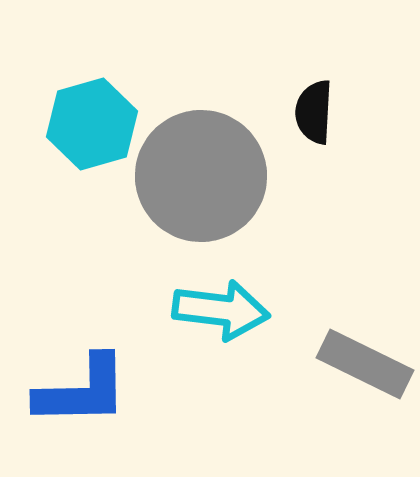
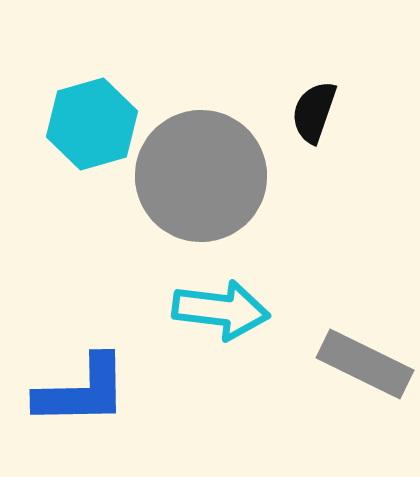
black semicircle: rotated 16 degrees clockwise
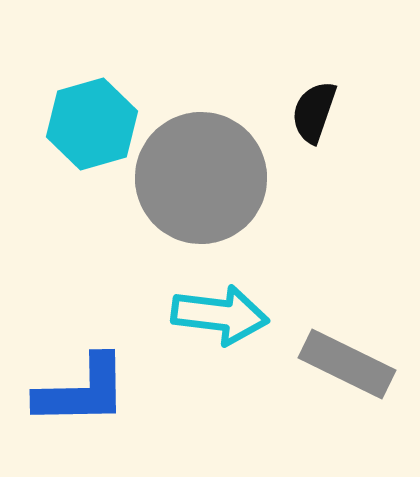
gray circle: moved 2 px down
cyan arrow: moved 1 px left, 5 px down
gray rectangle: moved 18 px left
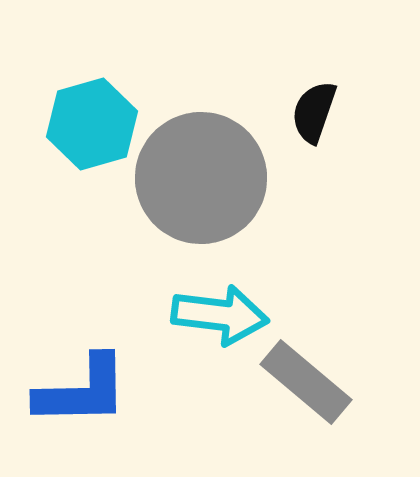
gray rectangle: moved 41 px left, 18 px down; rotated 14 degrees clockwise
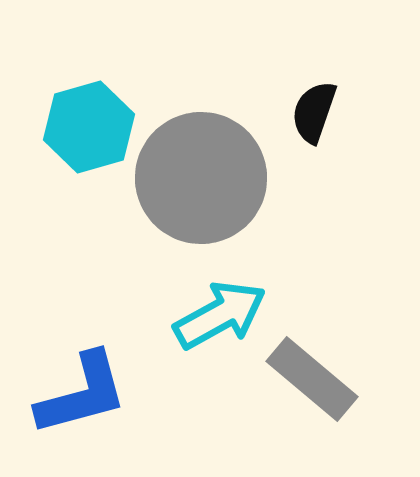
cyan hexagon: moved 3 px left, 3 px down
cyan arrow: rotated 36 degrees counterclockwise
gray rectangle: moved 6 px right, 3 px up
blue L-shape: moved 3 px down; rotated 14 degrees counterclockwise
